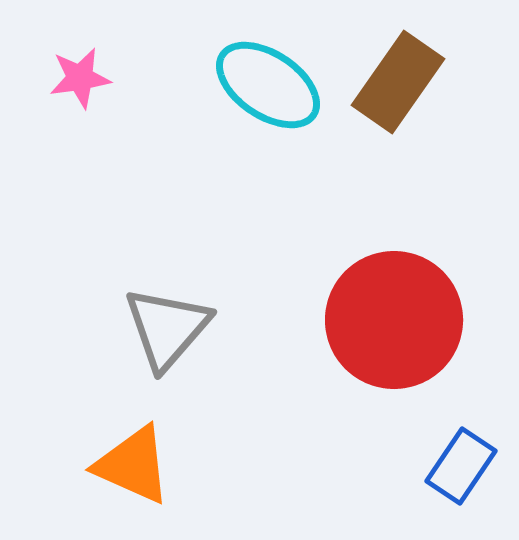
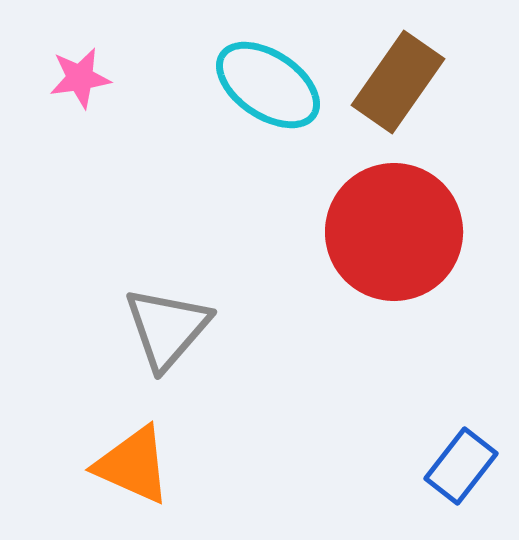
red circle: moved 88 px up
blue rectangle: rotated 4 degrees clockwise
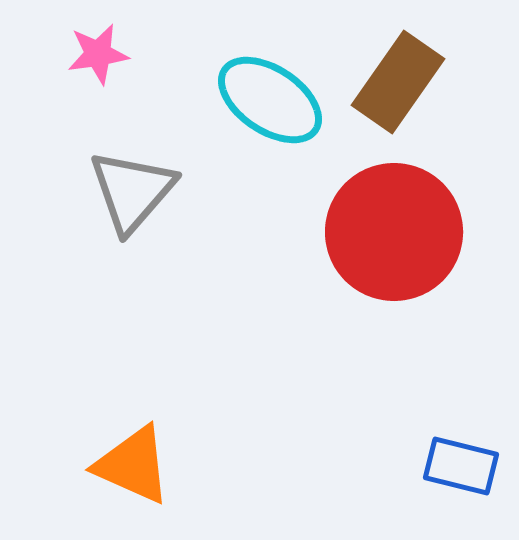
pink star: moved 18 px right, 24 px up
cyan ellipse: moved 2 px right, 15 px down
gray triangle: moved 35 px left, 137 px up
blue rectangle: rotated 66 degrees clockwise
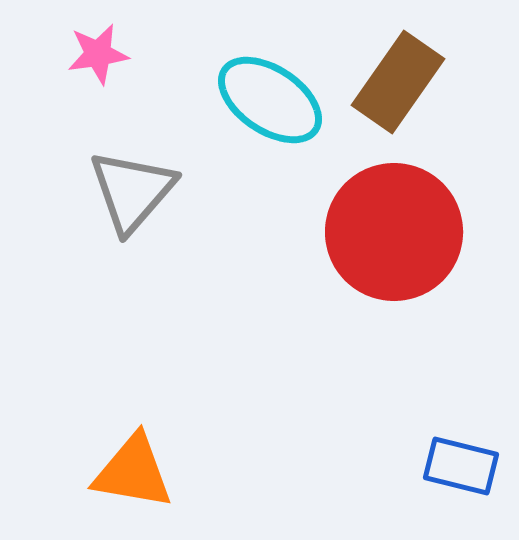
orange triangle: moved 7 px down; rotated 14 degrees counterclockwise
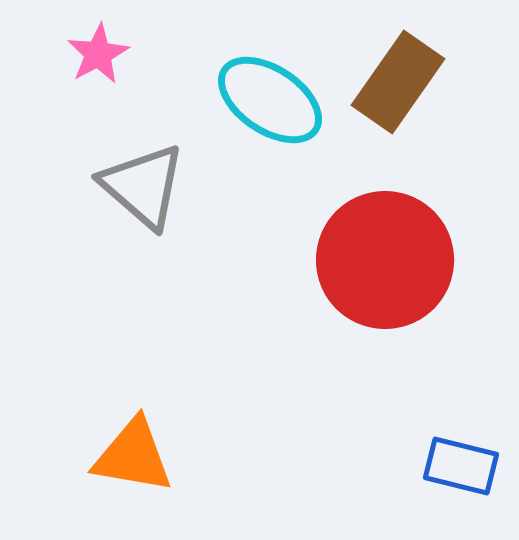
pink star: rotated 20 degrees counterclockwise
gray triangle: moved 11 px right, 5 px up; rotated 30 degrees counterclockwise
red circle: moved 9 px left, 28 px down
orange triangle: moved 16 px up
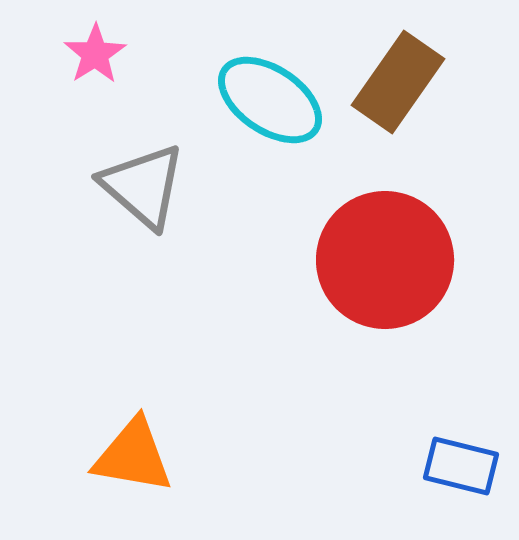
pink star: moved 3 px left; rotated 4 degrees counterclockwise
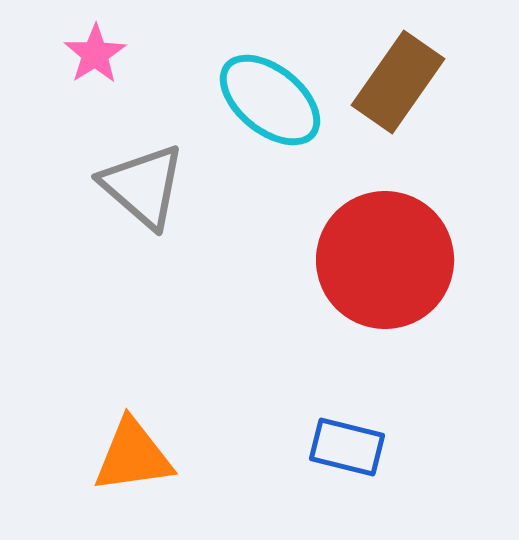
cyan ellipse: rotated 5 degrees clockwise
orange triangle: rotated 18 degrees counterclockwise
blue rectangle: moved 114 px left, 19 px up
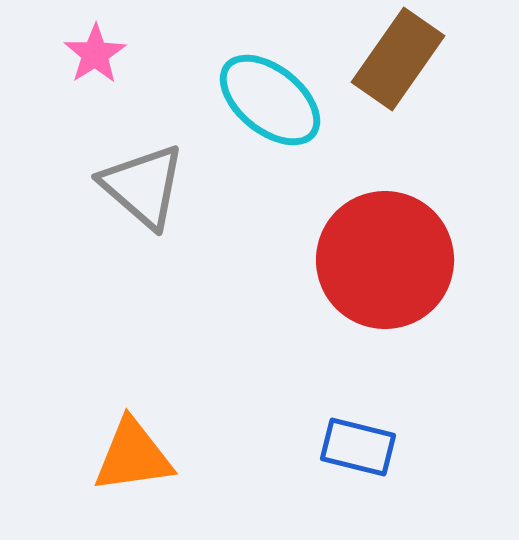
brown rectangle: moved 23 px up
blue rectangle: moved 11 px right
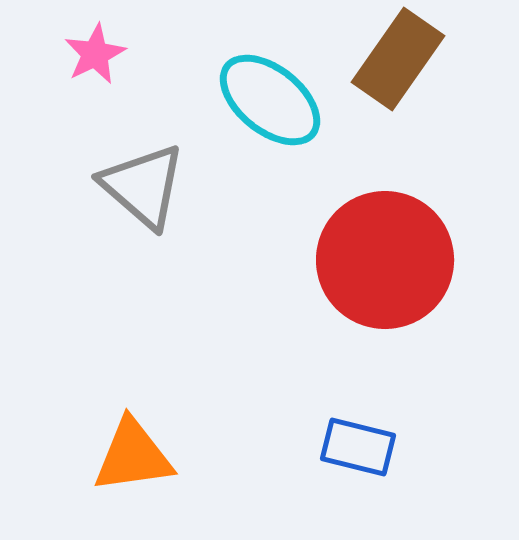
pink star: rotated 6 degrees clockwise
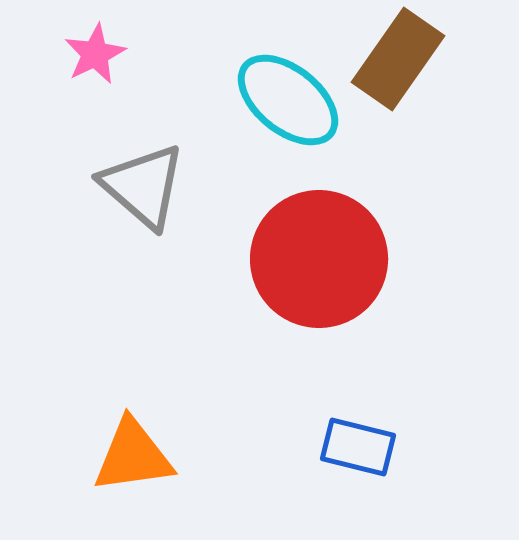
cyan ellipse: moved 18 px right
red circle: moved 66 px left, 1 px up
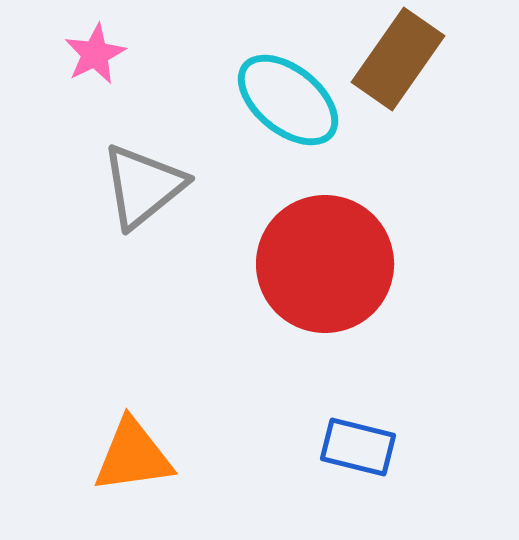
gray triangle: rotated 40 degrees clockwise
red circle: moved 6 px right, 5 px down
